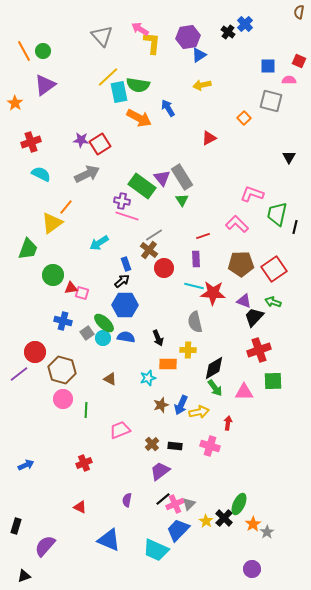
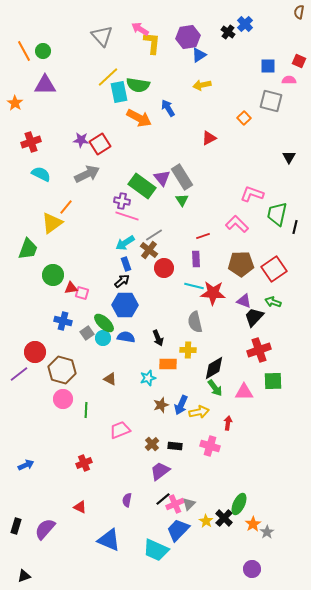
purple triangle at (45, 85): rotated 35 degrees clockwise
cyan arrow at (99, 243): moved 26 px right
purple semicircle at (45, 546): moved 17 px up
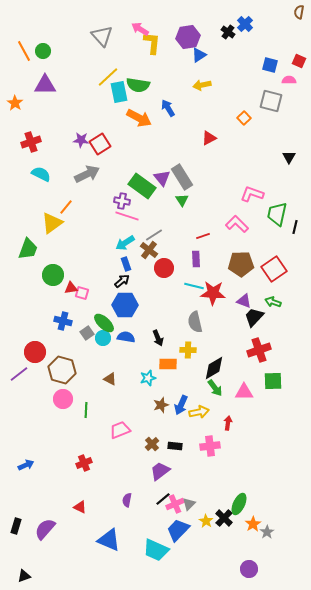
blue square at (268, 66): moved 2 px right, 1 px up; rotated 14 degrees clockwise
pink cross at (210, 446): rotated 24 degrees counterclockwise
purple circle at (252, 569): moved 3 px left
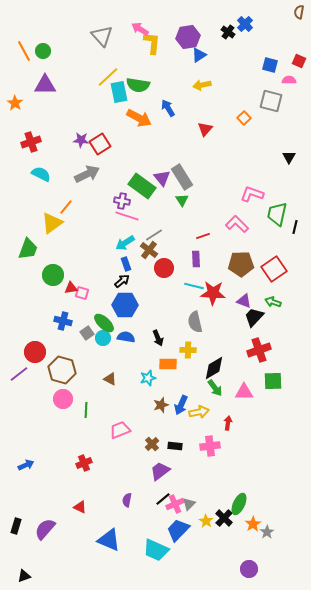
red triangle at (209, 138): moved 4 px left, 9 px up; rotated 21 degrees counterclockwise
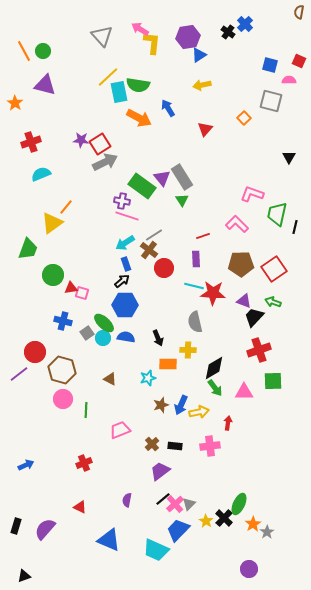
purple triangle at (45, 85): rotated 15 degrees clockwise
cyan semicircle at (41, 174): rotated 48 degrees counterclockwise
gray arrow at (87, 174): moved 18 px right, 12 px up
pink cross at (175, 504): rotated 18 degrees counterclockwise
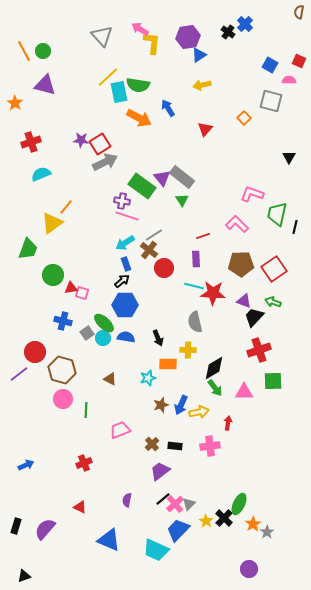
blue square at (270, 65): rotated 14 degrees clockwise
gray rectangle at (182, 177): rotated 20 degrees counterclockwise
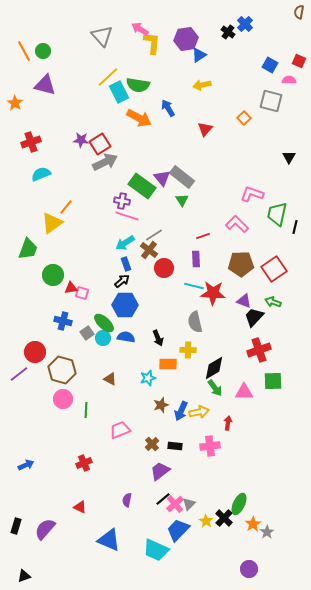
purple hexagon at (188, 37): moved 2 px left, 2 px down
cyan rectangle at (119, 92): rotated 15 degrees counterclockwise
blue arrow at (181, 405): moved 6 px down
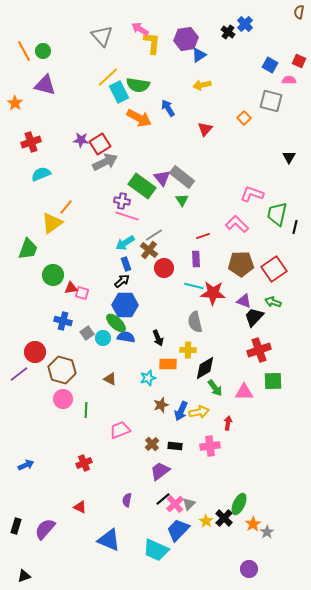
green ellipse at (104, 323): moved 12 px right
black diamond at (214, 368): moved 9 px left
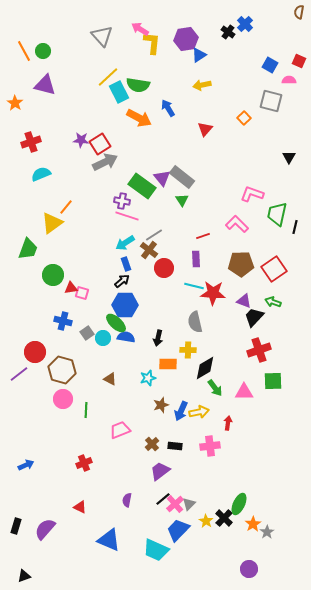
black arrow at (158, 338): rotated 35 degrees clockwise
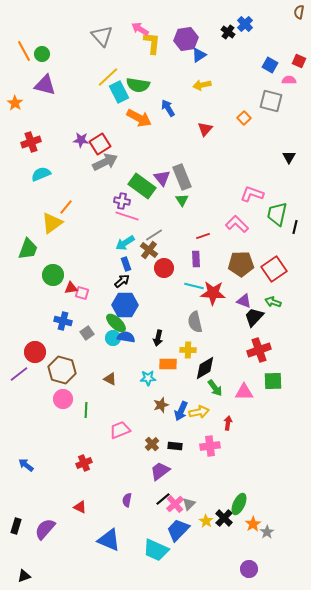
green circle at (43, 51): moved 1 px left, 3 px down
gray rectangle at (182, 177): rotated 30 degrees clockwise
cyan circle at (103, 338): moved 10 px right
cyan star at (148, 378): rotated 14 degrees clockwise
blue arrow at (26, 465): rotated 119 degrees counterclockwise
